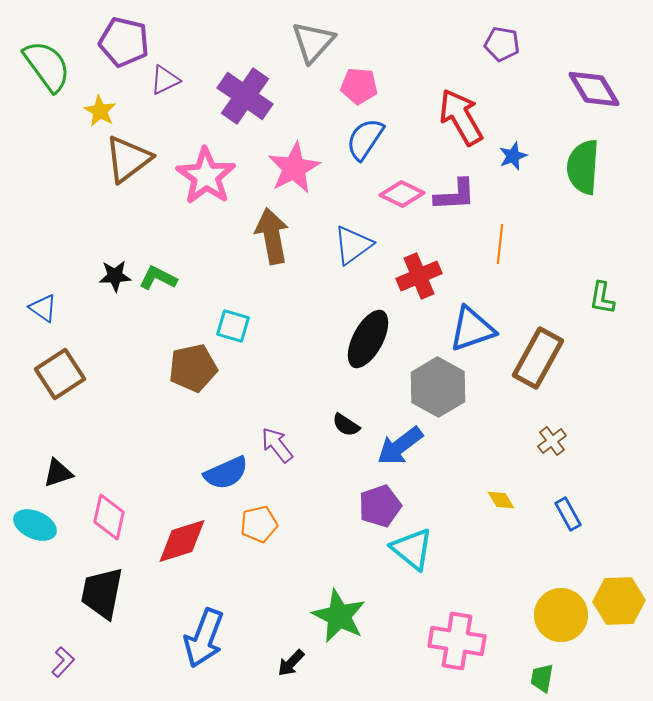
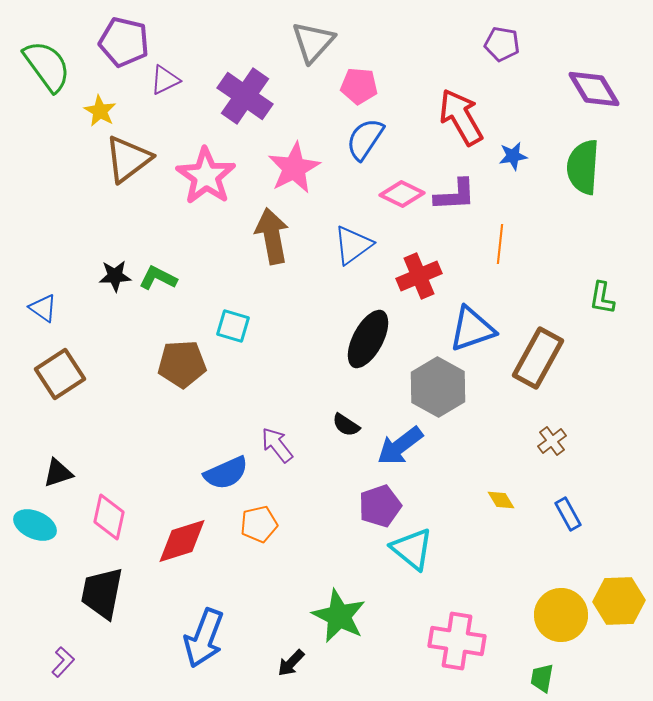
blue star at (513, 156): rotated 12 degrees clockwise
brown pentagon at (193, 368): moved 11 px left, 4 px up; rotated 9 degrees clockwise
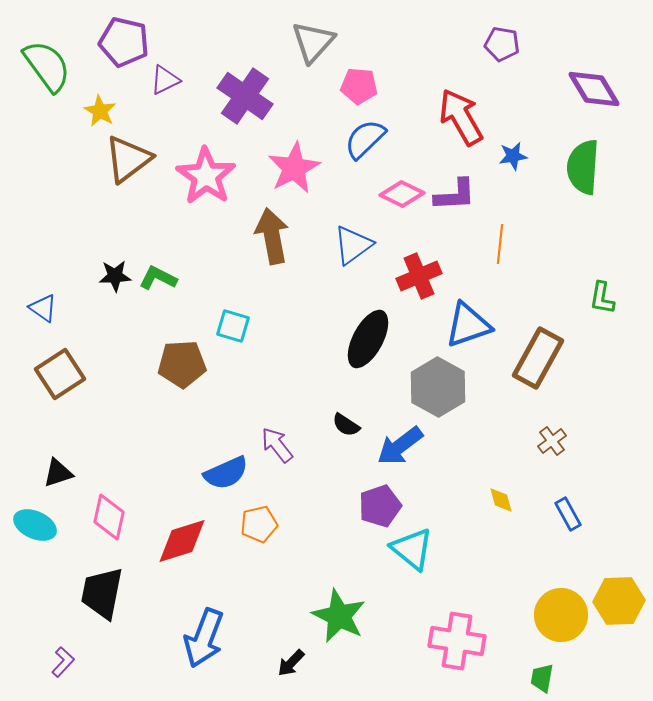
blue semicircle at (365, 139): rotated 12 degrees clockwise
blue triangle at (472, 329): moved 4 px left, 4 px up
yellow diamond at (501, 500): rotated 16 degrees clockwise
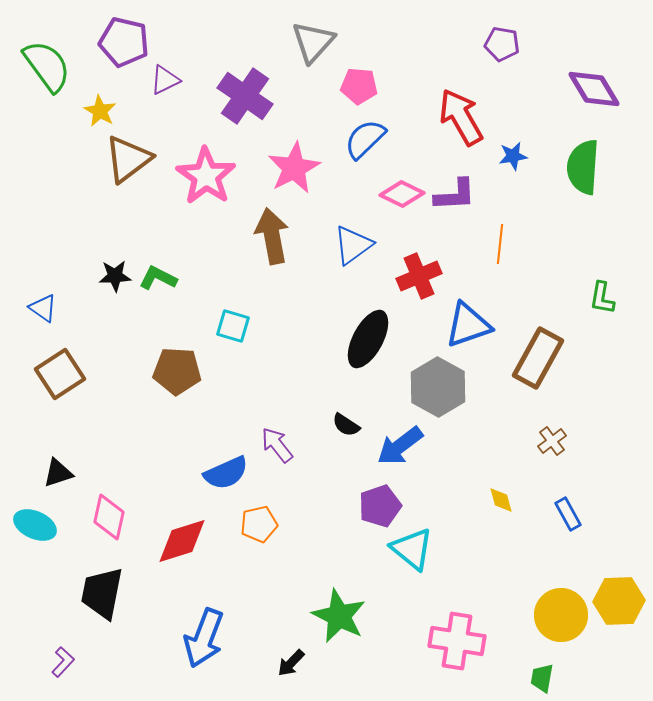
brown pentagon at (182, 364): moved 5 px left, 7 px down; rotated 6 degrees clockwise
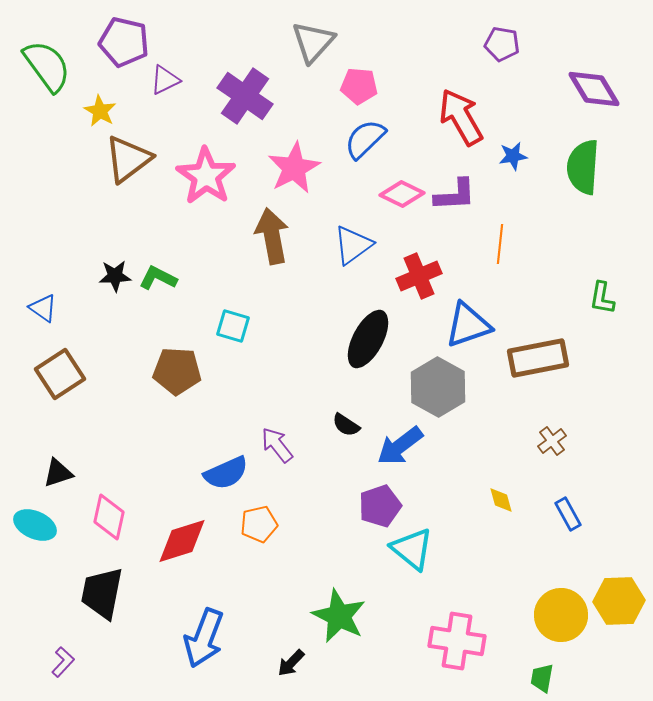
brown rectangle at (538, 358): rotated 50 degrees clockwise
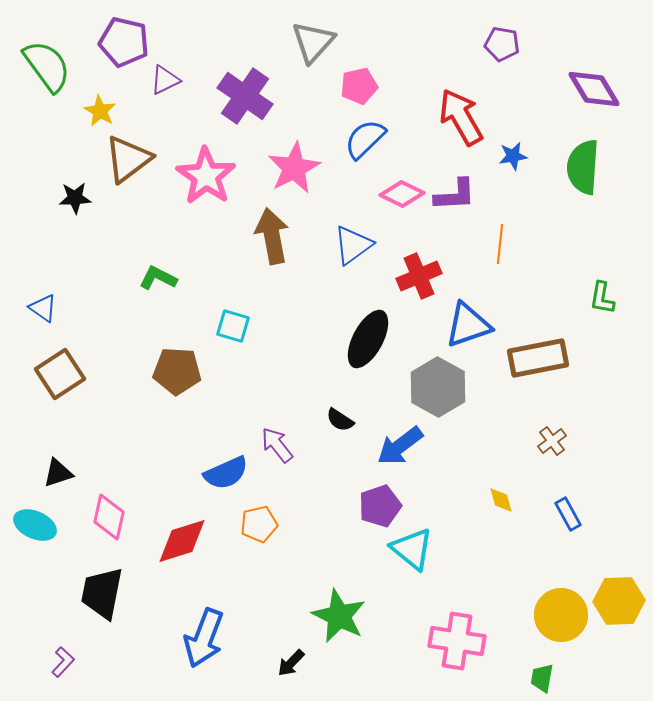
pink pentagon at (359, 86): rotated 18 degrees counterclockwise
black star at (115, 276): moved 40 px left, 78 px up
black semicircle at (346, 425): moved 6 px left, 5 px up
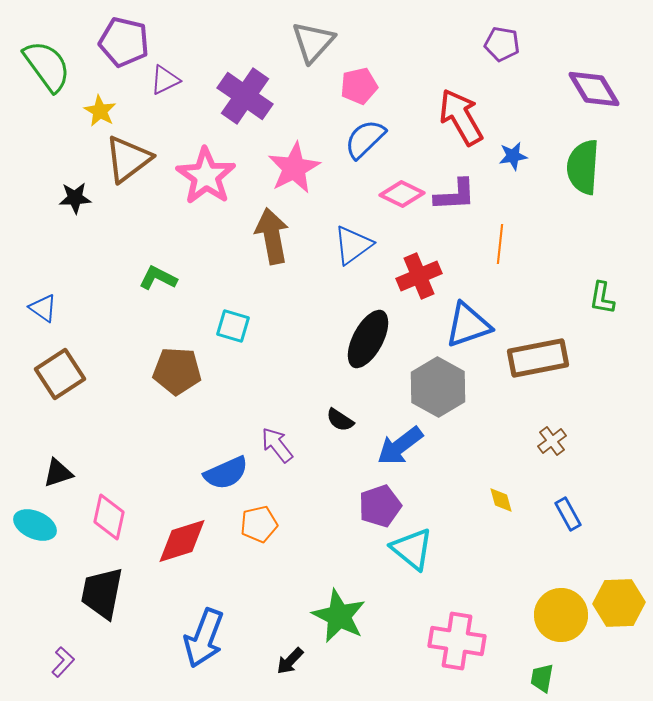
yellow hexagon at (619, 601): moved 2 px down
black arrow at (291, 663): moved 1 px left, 2 px up
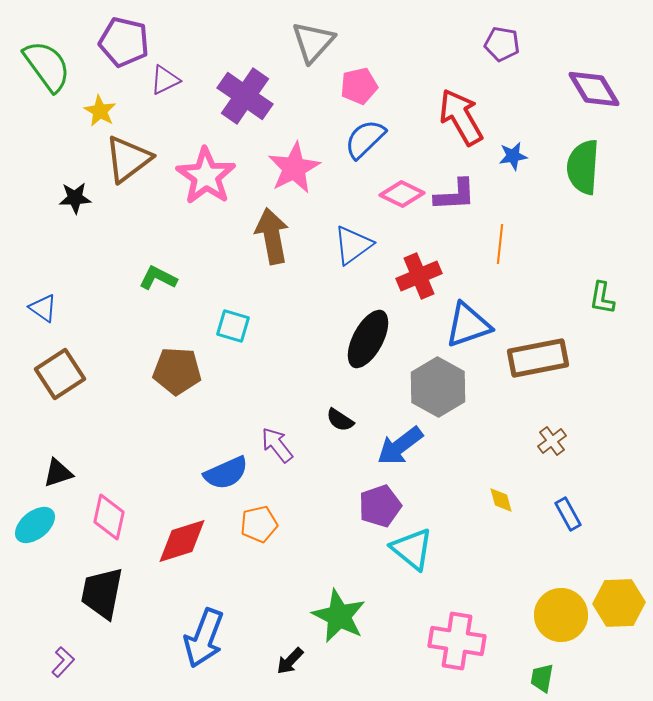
cyan ellipse at (35, 525): rotated 63 degrees counterclockwise
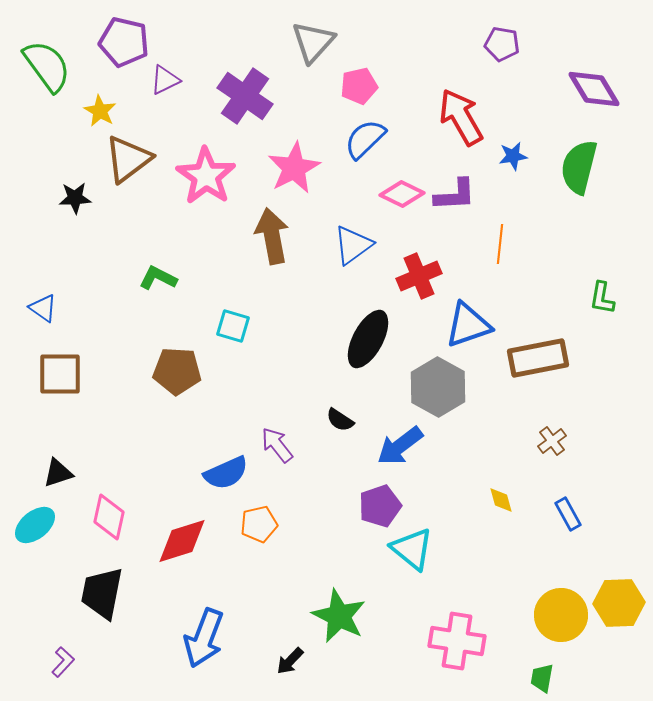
green semicircle at (583, 167): moved 4 px left; rotated 10 degrees clockwise
brown square at (60, 374): rotated 33 degrees clockwise
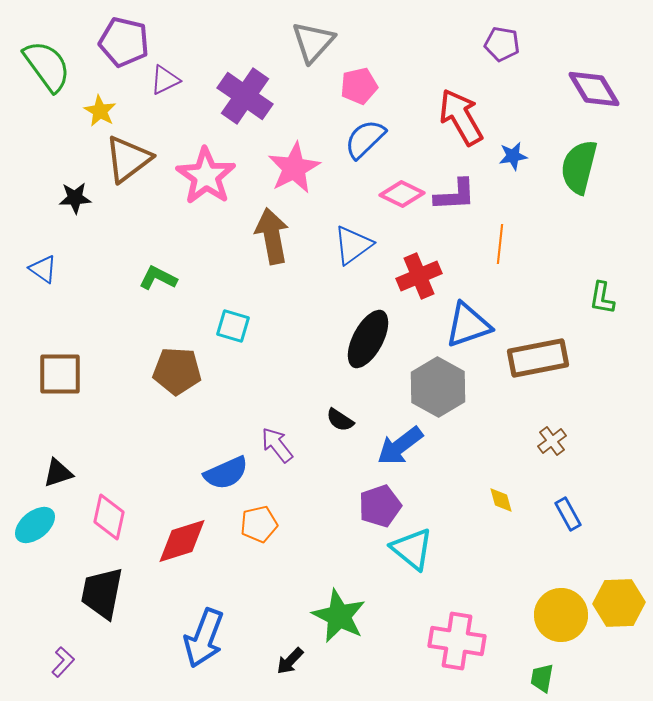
blue triangle at (43, 308): moved 39 px up
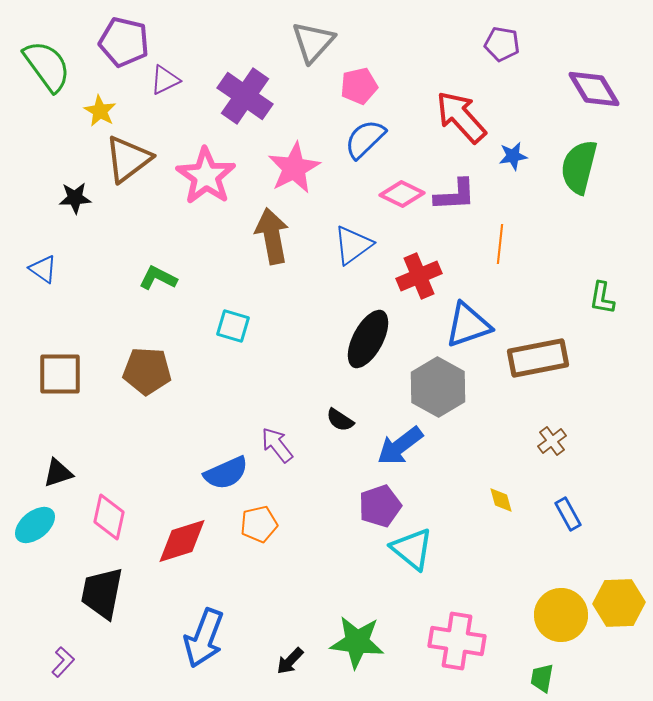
red arrow at (461, 117): rotated 12 degrees counterclockwise
brown pentagon at (177, 371): moved 30 px left
green star at (339, 616): moved 18 px right, 26 px down; rotated 20 degrees counterclockwise
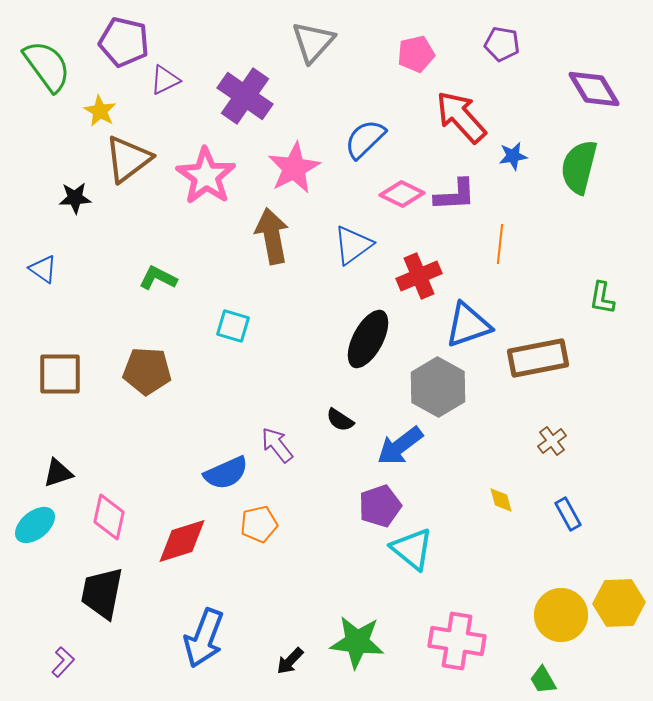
pink pentagon at (359, 86): moved 57 px right, 32 px up
green trapezoid at (542, 678): moved 1 px right, 2 px down; rotated 40 degrees counterclockwise
